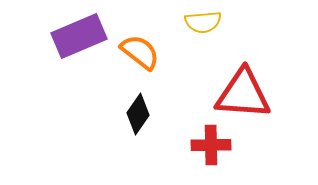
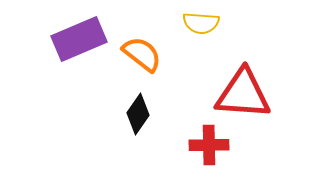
yellow semicircle: moved 2 px left, 1 px down; rotated 9 degrees clockwise
purple rectangle: moved 3 px down
orange semicircle: moved 2 px right, 2 px down
red cross: moved 2 px left
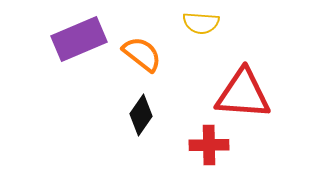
black diamond: moved 3 px right, 1 px down
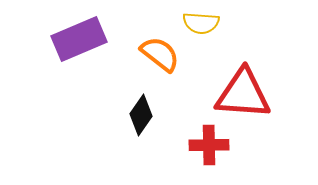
orange semicircle: moved 18 px right
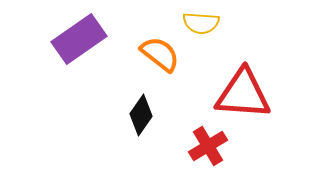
purple rectangle: rotated 12 degrees counterclockwise
red cross: moved 1 px left, 1 px down; rotated 30 degrees counterclockwise
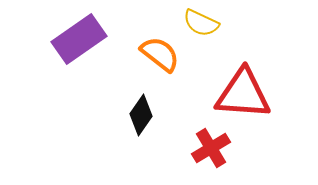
yellow semicircle: rotated 21 degrees clockwise
red cross: moved 3 px right, 2 px down
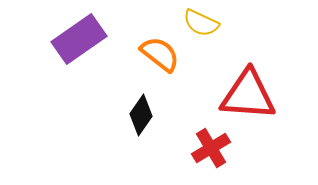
red triangle: moved 5 px right, 1 px down
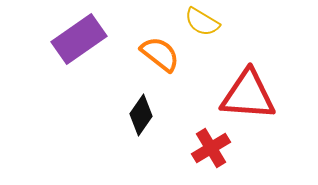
yellow semicircle: moved 1 px right, 1 px up; rotated 6 degrees clockwise
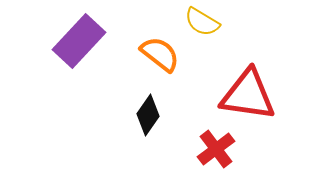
purple rectangle: moved 2 px down; rotated 12 degrees counterclockwise
red triangle: rotated 4 degrees clockwise
black diamond: moved 7 px right
red cross: moved 5 px right, 1 px down; rotated 6 degrees counterclockwise
